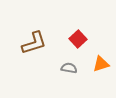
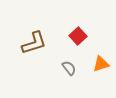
red square: moved 3 px up
gray semicircle: rotated 42 degrees clockwise
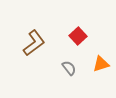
brown L-shape: rotated 20 degrees counterclockwise
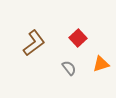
red square: moved 2 px down
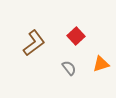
red square: moved 2 px left, 2 px up
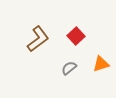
brown L-shape: moved 4 px right, 4 px up
gray semicircle: rotated 91 degrees counterclockwise
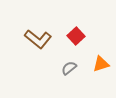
brown L-shape: rotated 76 degrees clockwise
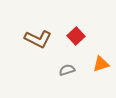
brown L-shape: rotated 12 degrees counterclockwise
gray semicircle: moved 2 px left, 2 px down; rotated 21 degrees clockwise
